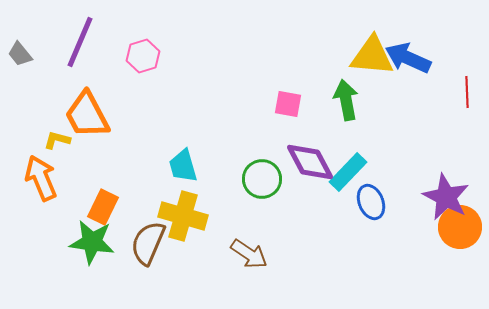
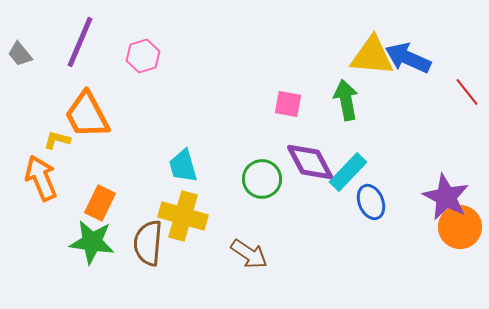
red line: rotated 36 degrees counterclockwise
orange rectangle: moved 3 px left, 4 px up
brown semicircle: rotated 18 degrees counterclockwise
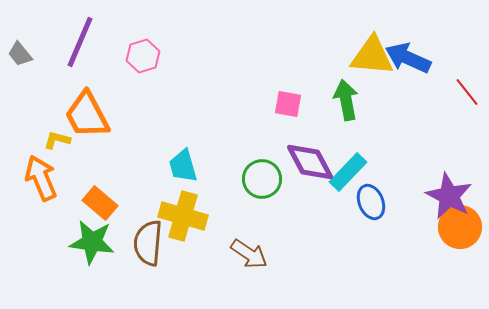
purple star: moved 3 px right, 1 px up
orange rectangle: rotated 76 degrees counterclockwise
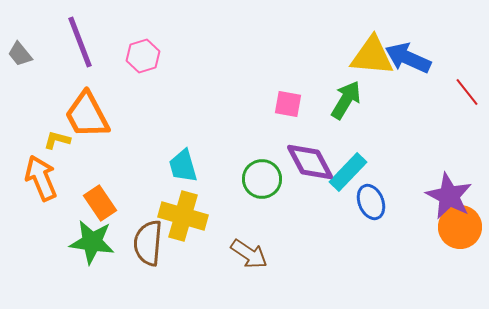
purple line: rotated 44 degrees counterclockwise
green arrow: rotated 42 degrees clockwise
orange rectangle: rotated 16 degrees clockwise
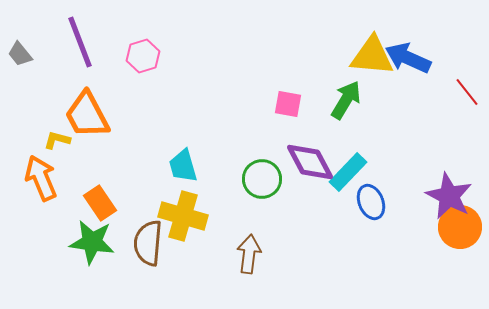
brown arrow: rotated 117 degrees counterclockwise
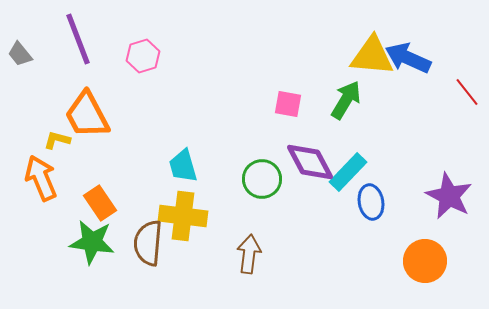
purple line: moved 2 px left, 3 px up
blue ellipse: rotated 12 degrees clockwise
yellow cross: rotated 9 degrees counterclockwise
orange circle: moved 35 px left, 34 px down
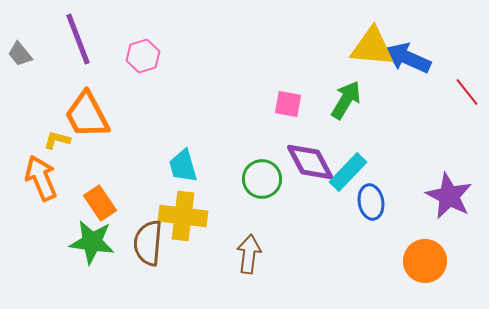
yellow triangle: moved 9 px up
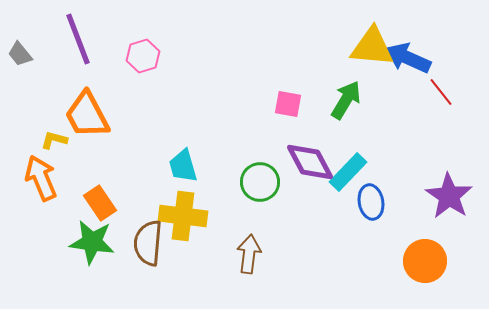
red line: moved 26 px left
yellow L-shape: moved 3 px left
green circle: moved 2 px left, 3 px down
purple star: rotated 6 degrees clockwise
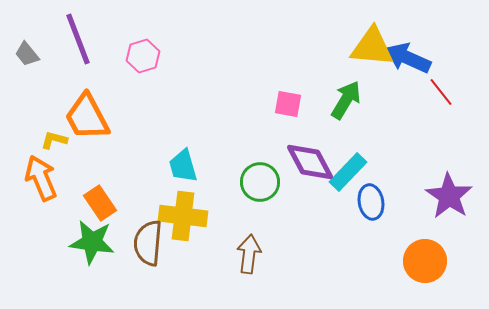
gray trapezoid: moved 7 px right
orange trapezoid: moved 2 px down
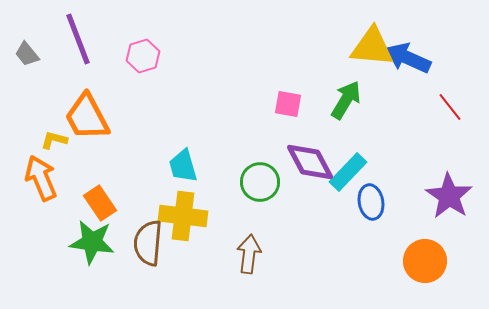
red line: moved 9 px right, 15 px down
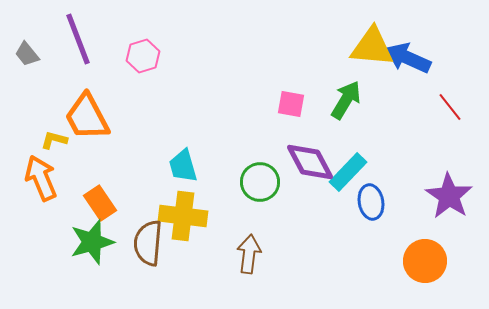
pink square: moved 3 px right
green star: rotated 24 degrees counterclockwise
